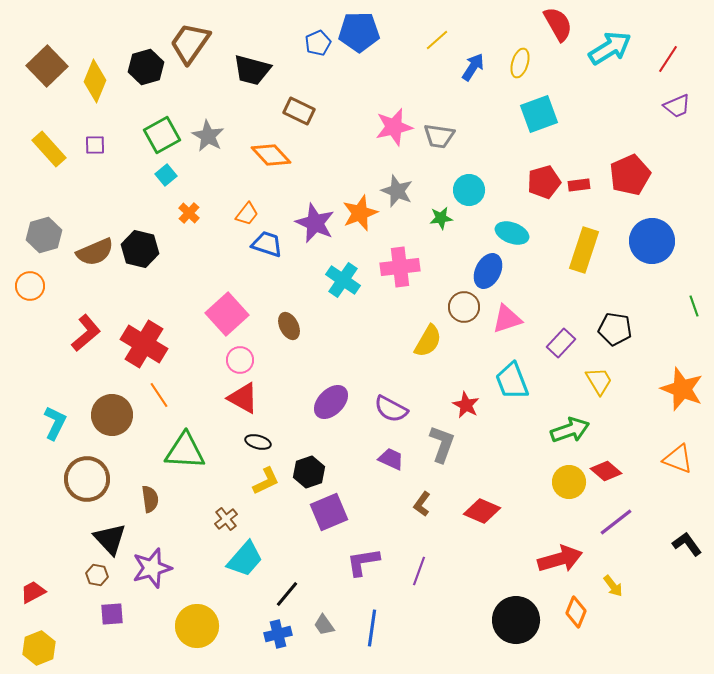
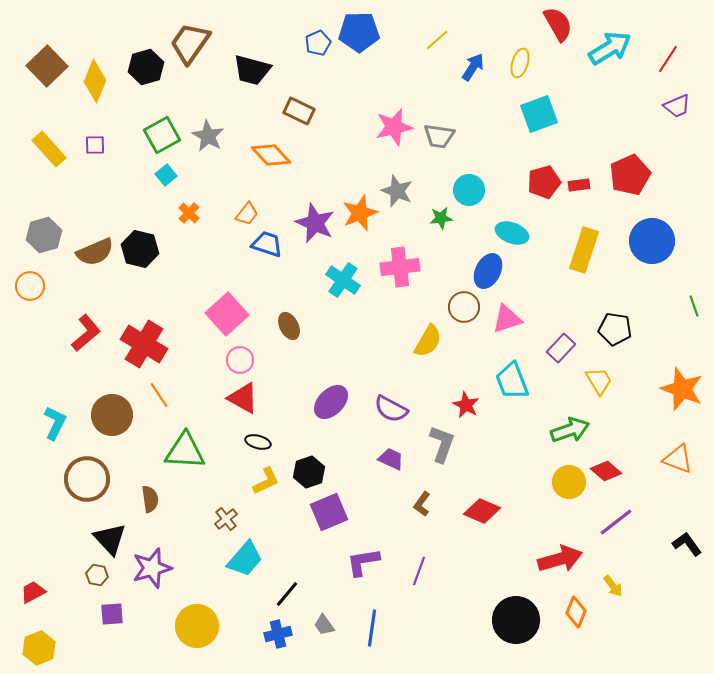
purple rectangle at (561, 343): moved 5 px down
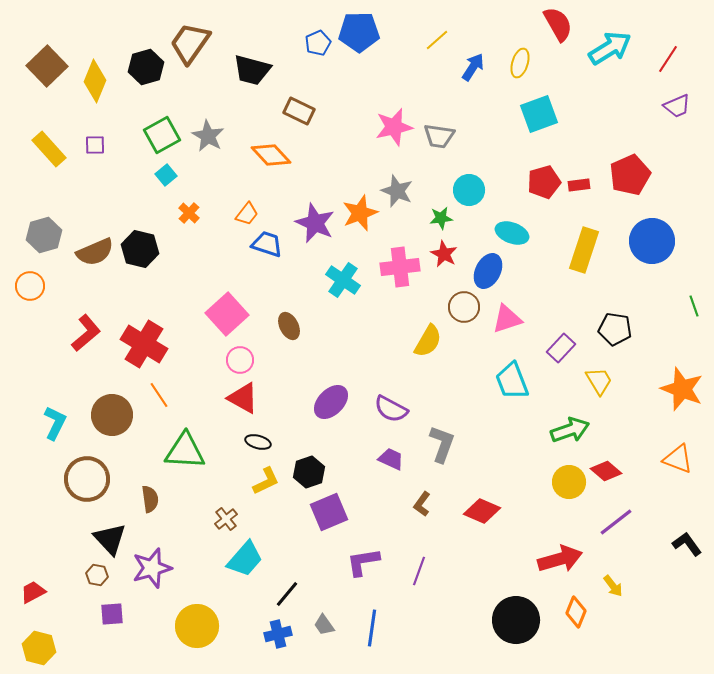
red star at (466, 405): moved 22 px left, 151 px up
yellow hexagon at (39, 648): rotated 24 degrees counterclockwise
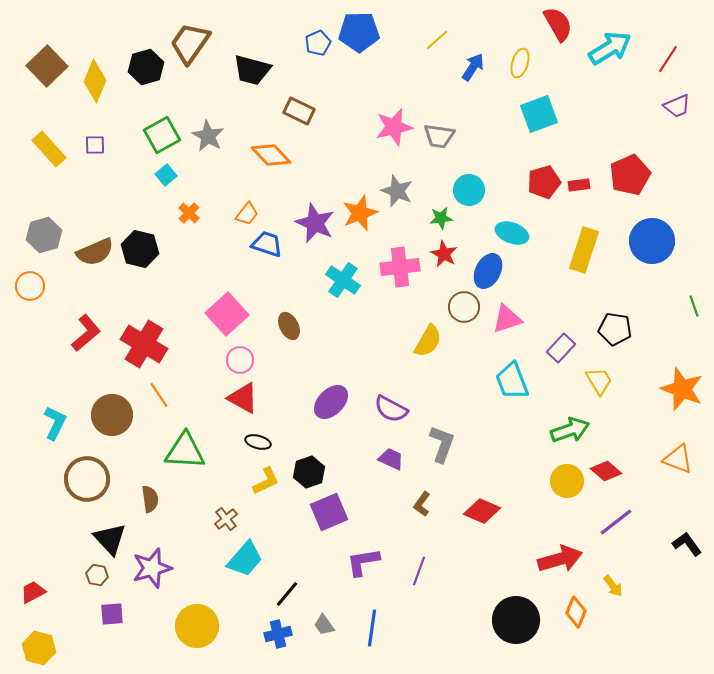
yellow circle at (569, 482): moved 2 px left, 1 px up
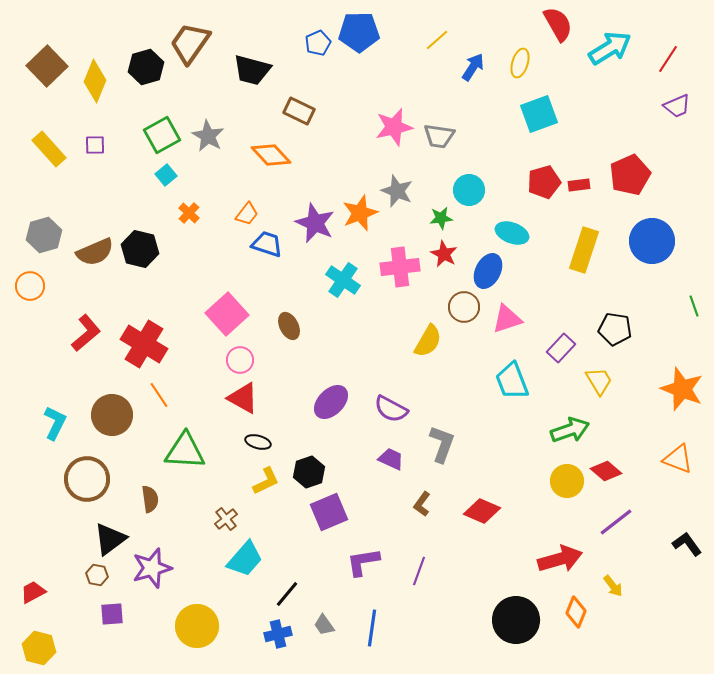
black triangle at (110, 539): rotated 36 degrees clockwise
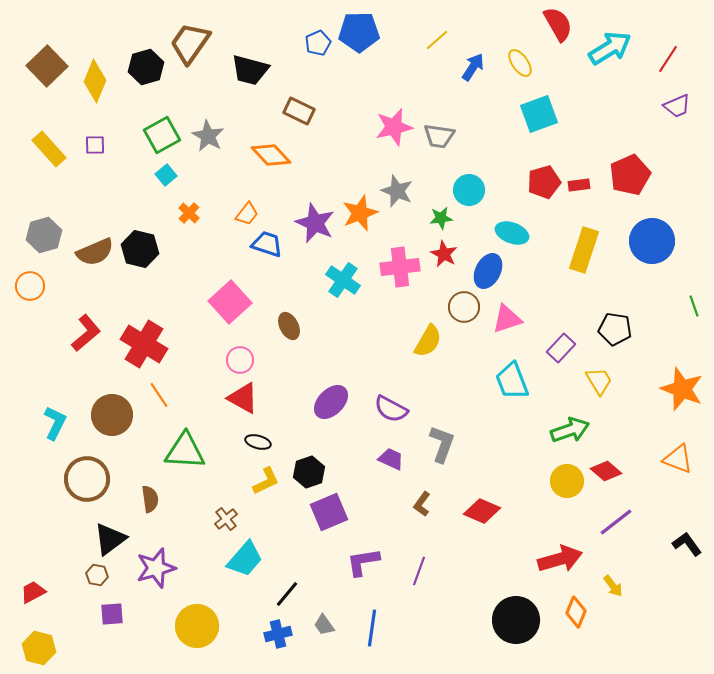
yellow ellipse at (520, 63): rotated 52 degrees counterclockwise
black trapezoid at (252, 70): moved 2 px left
pink square at (227, 314): moved 3 px right, 12 px up
purple star at (152, 568): moved 4 px right
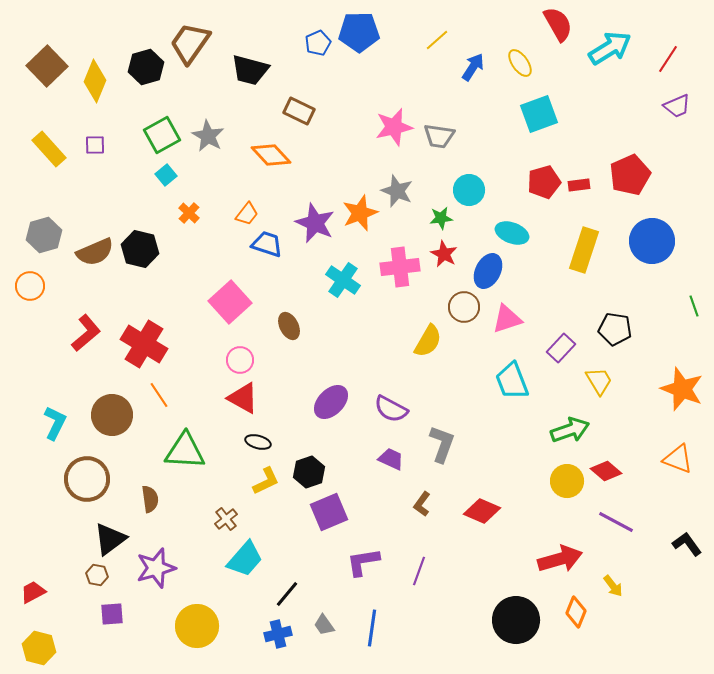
purple line at (616, 522): rotated 66 degrees clockwise
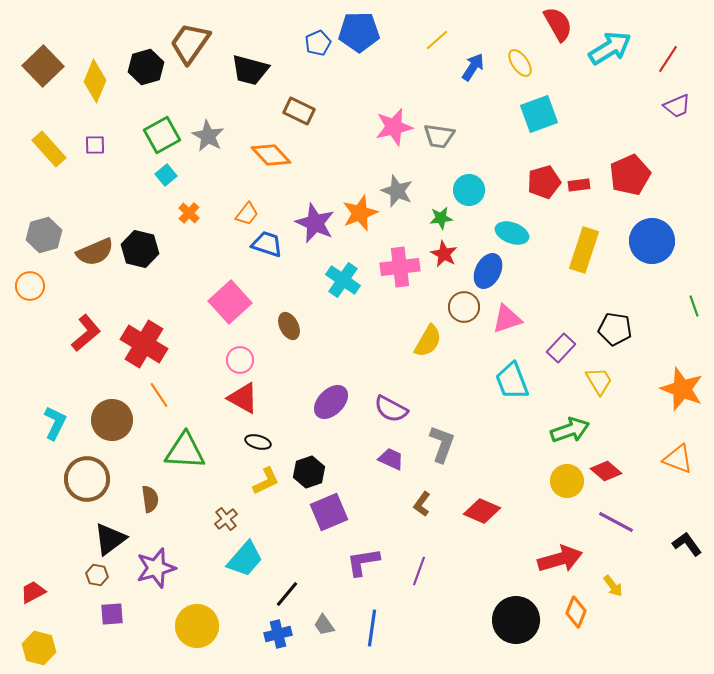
brown square at (47, 66): moved 4 px left
brown circle at (112, 415): moved 5 px down
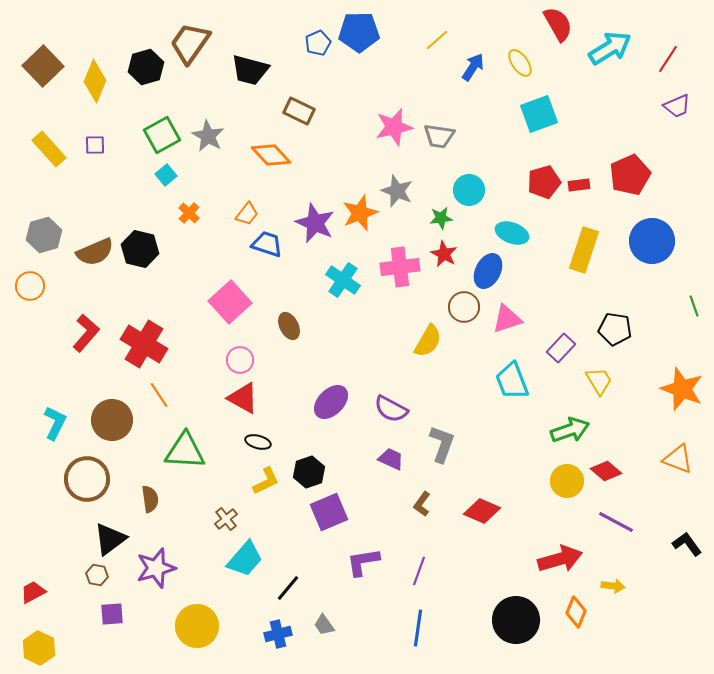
red L-shape at (86, 333): rotated 9 degrees counterclockwise
yellow arrow at (613, 586): rotated 45 degrees counterclockwise
black line at (287, 594): moved 1 px right, 6 px up
blue line at (372, 628): moved 46 px right
yellow hexagon at (39, 648): rotated 12 degrees clockwise
